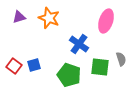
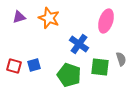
red square: rotated 21 degrees counterclockwise
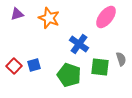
purple triangle: moved 2 px left, 3 px up
pink ellipse: moved 4 px up; rotated 20 degrees clockwise
red square: rotated 28 degrees clockwise
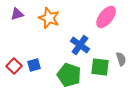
blue cross: moved 1 px right, 1 px down
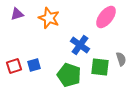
red square: rotated 28 degrees clockwise
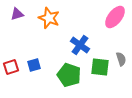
pink ellipse: moved 9 px right
red square: moved 3 px left, 1 px down
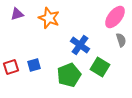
gray semicircle: moved 19 px up
green square: rotated 24 degrees clockwise
green pentagon: rotated 30 degrees clockwise
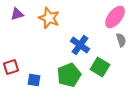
blue square: moved 15 px down; rotated 24 degrees clockwise
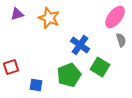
blue square: moved 2 px right, 5 px down
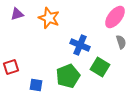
gray semicircle: moved 2 px down
blue cross: rotated 12 degrees counterclockwise
green pentagon: moved 1 px left, 1 px down
